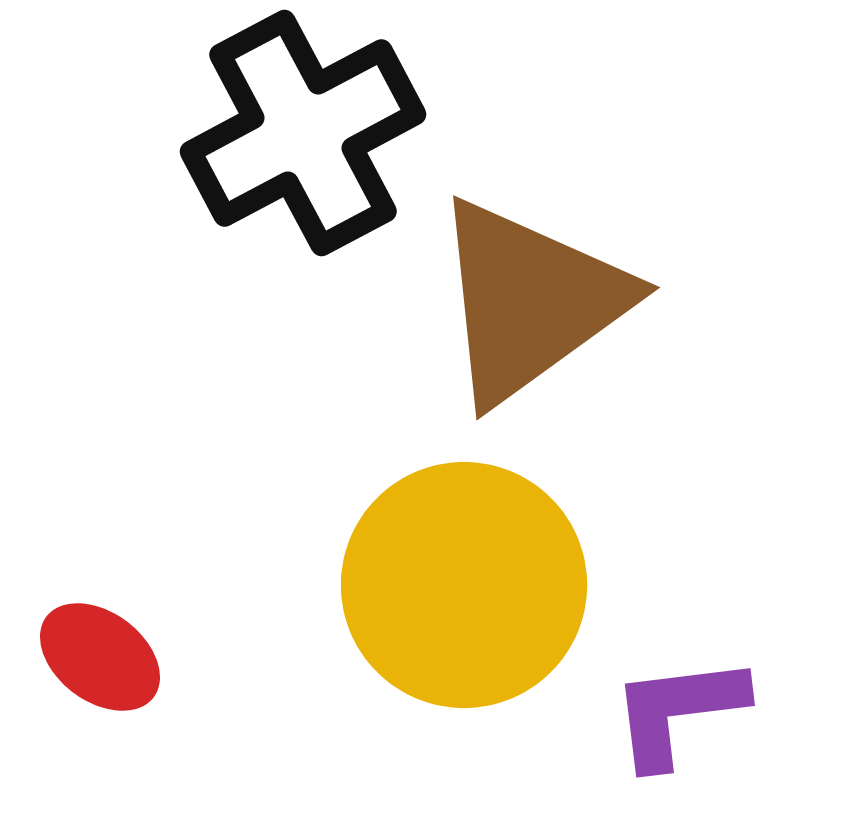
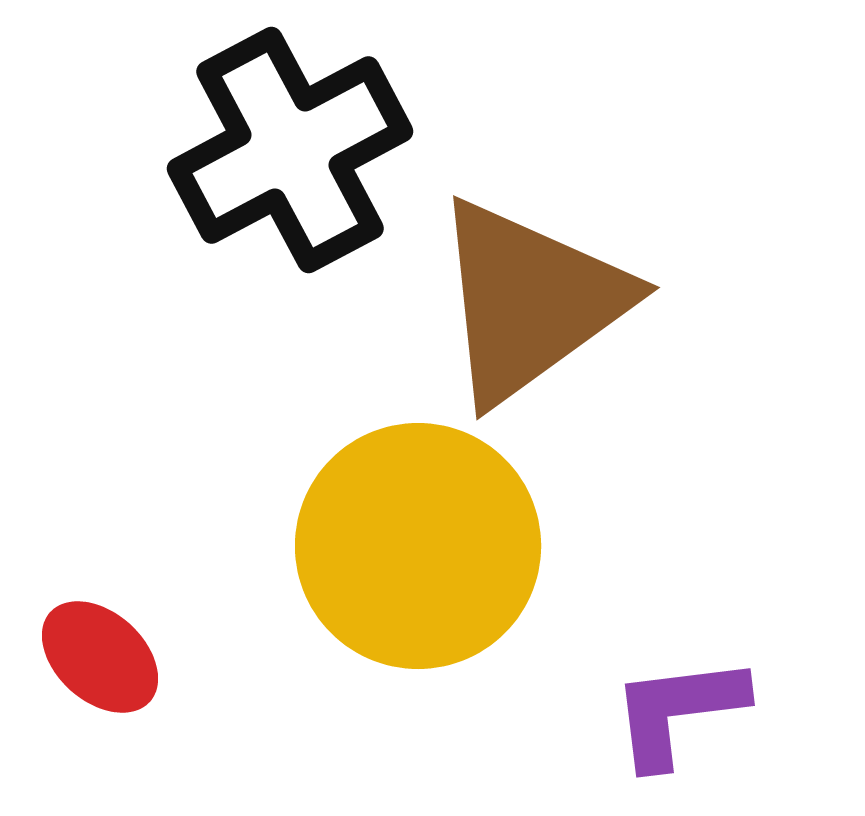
black cross: moved 13 px left, 17 px down
yellow circle: moved 46 px left, 39 px up
red ellipse: rotated 5 degrees clockwise
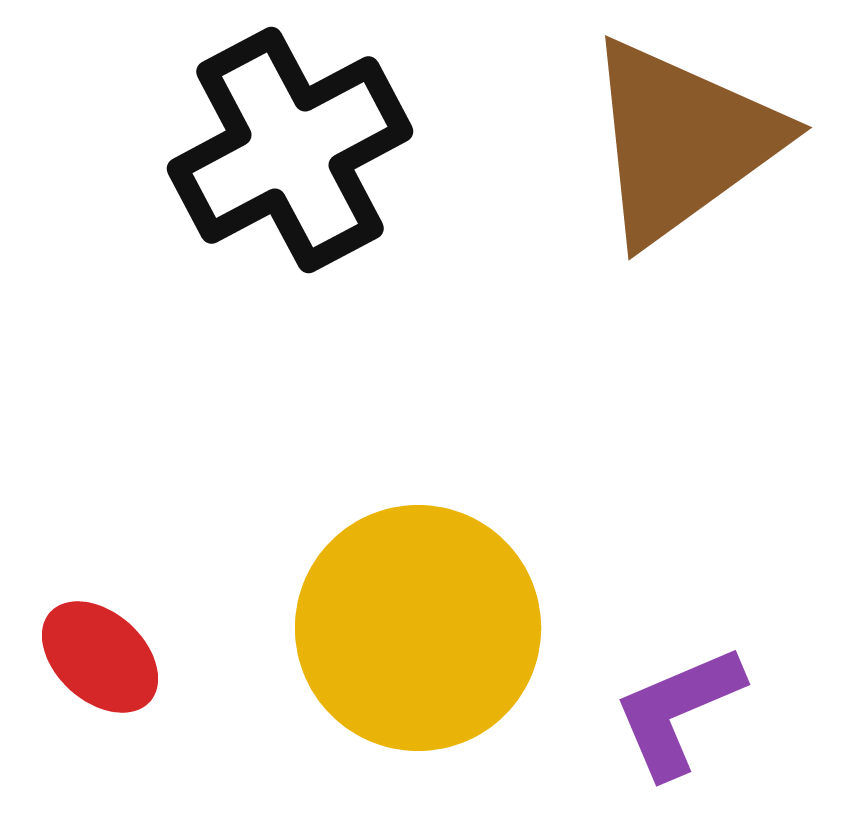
brown triangle: moved 152 px right, 160 px up
yellow circle: moved 82 px down
purple L-shape: rotated 16 degrees counterclockwise
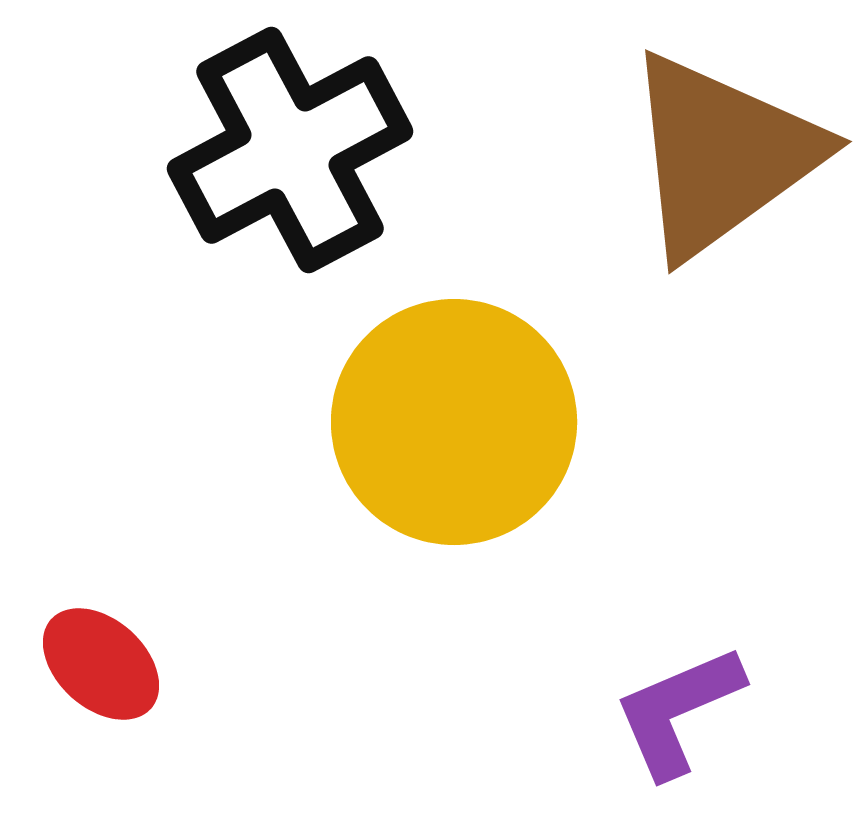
brown triangle: moved 40 px right, 14 px down
yellow circle: moved 36 px right, 206 px up
red ellipse: moved 1 px right, 7 px down
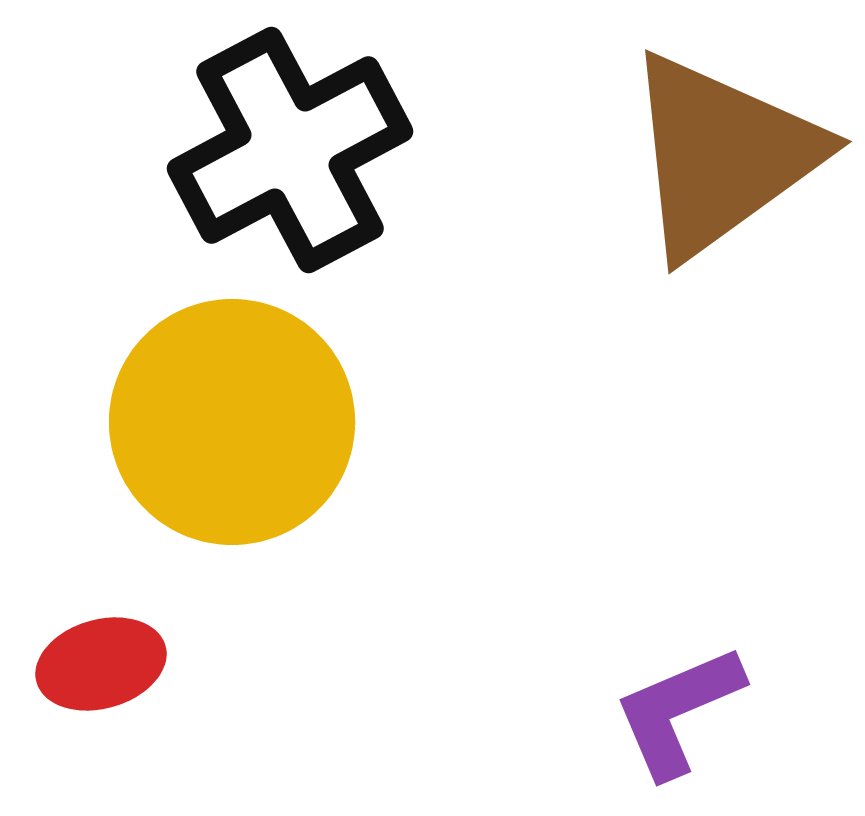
yellow circle: moved 222 px left
red ellipse: rotated 58 degrees counterclockwise
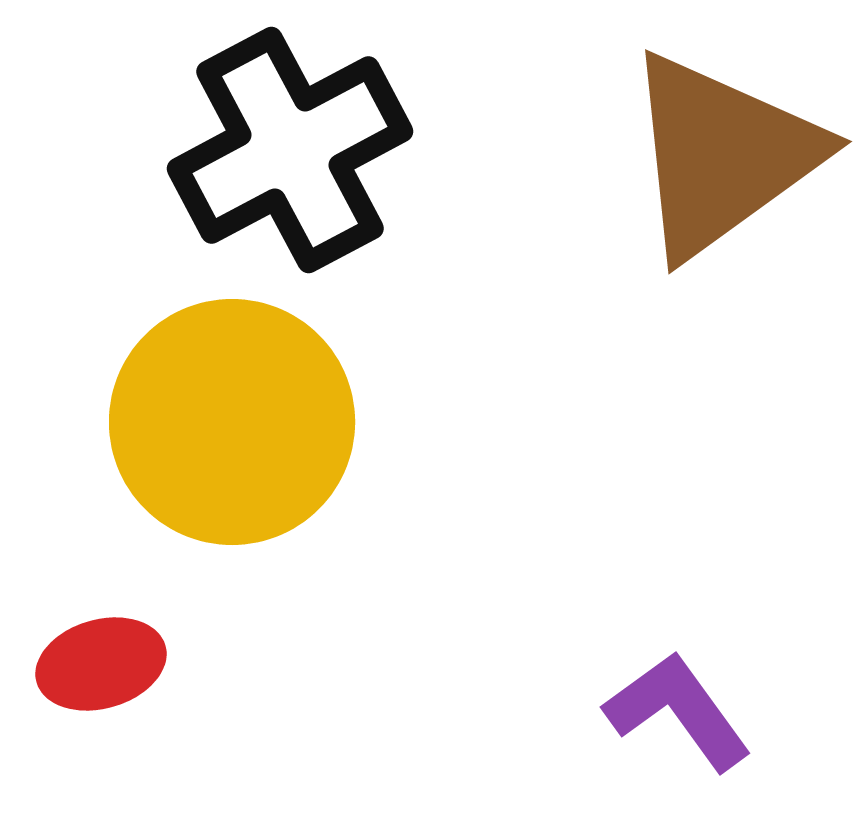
purple L-shape: rotated 77 degrees clockwise
